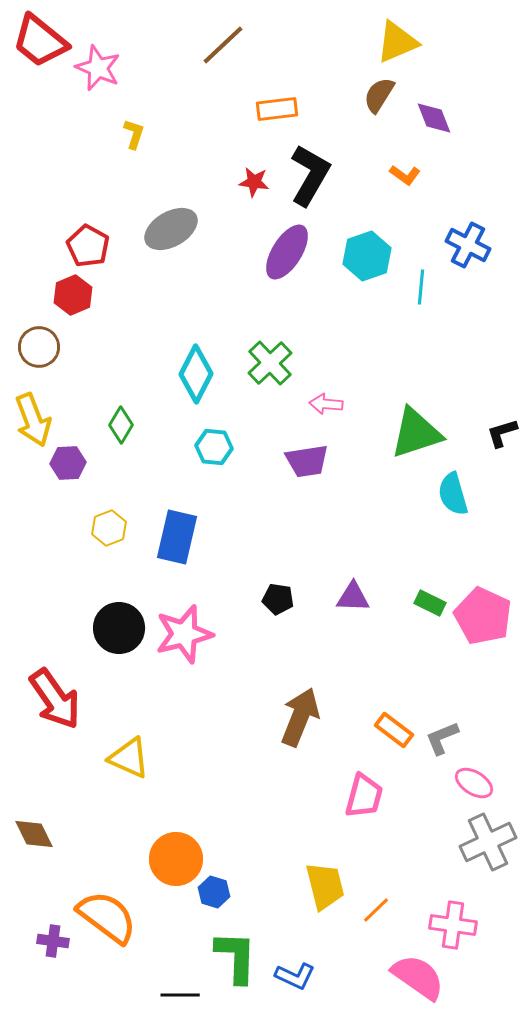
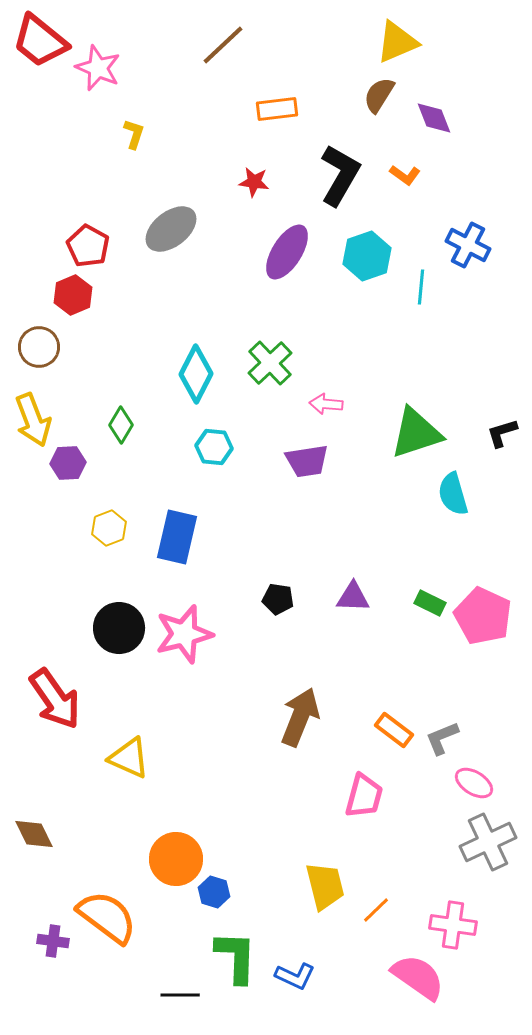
black L-shape at (310, 175): moved 30 px right
gray ellipse at (171, 229): rotated 8 degrees counterclockwise
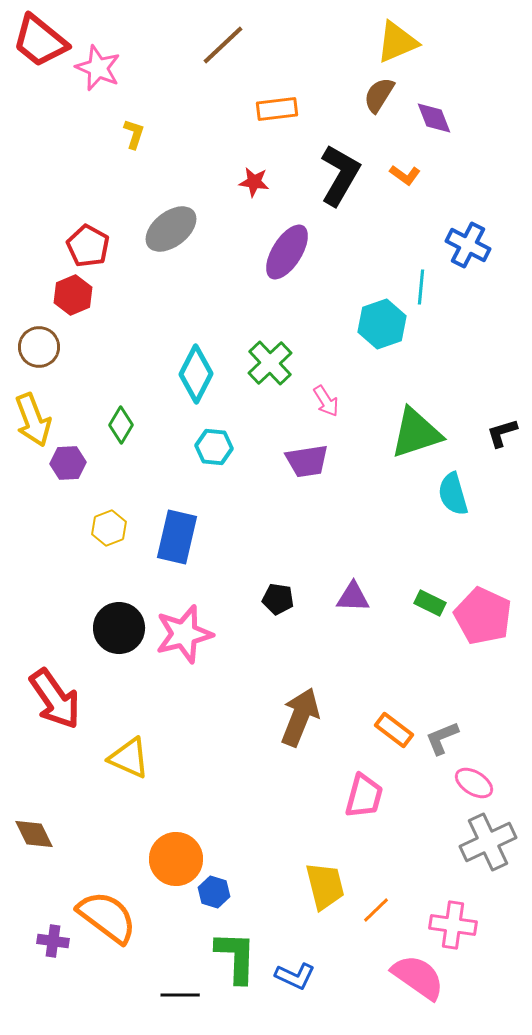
cyan hexagon at (367, 256): moved 15 px right, 68 px down
pink arrow at (326, 404): moved 3 px up; rotated 128 degrees counterclockwise
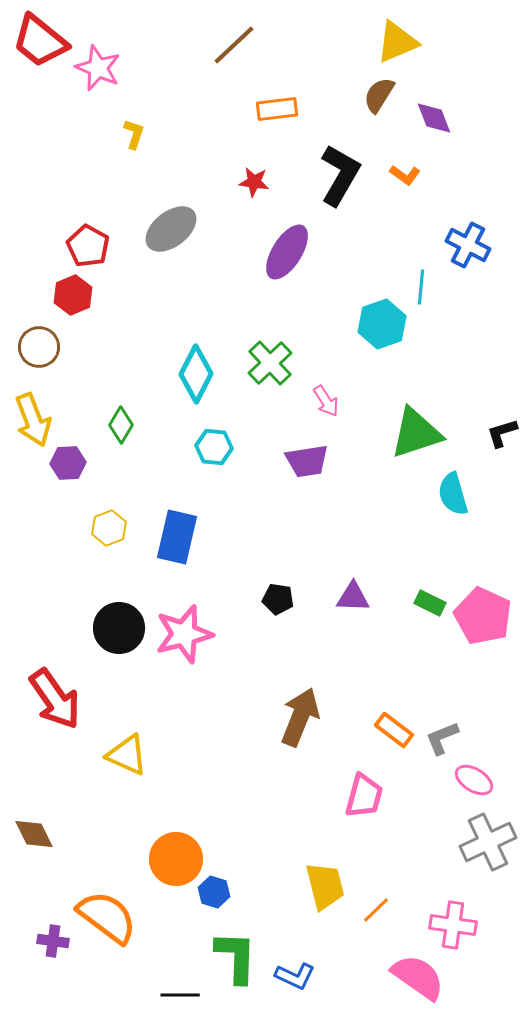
brown line at (223, 45): moved 11 px right
yellow triangle at (129, 758): moved 2 px left, 3 px up
pink ellipse at (474, 783): moved 3 px up
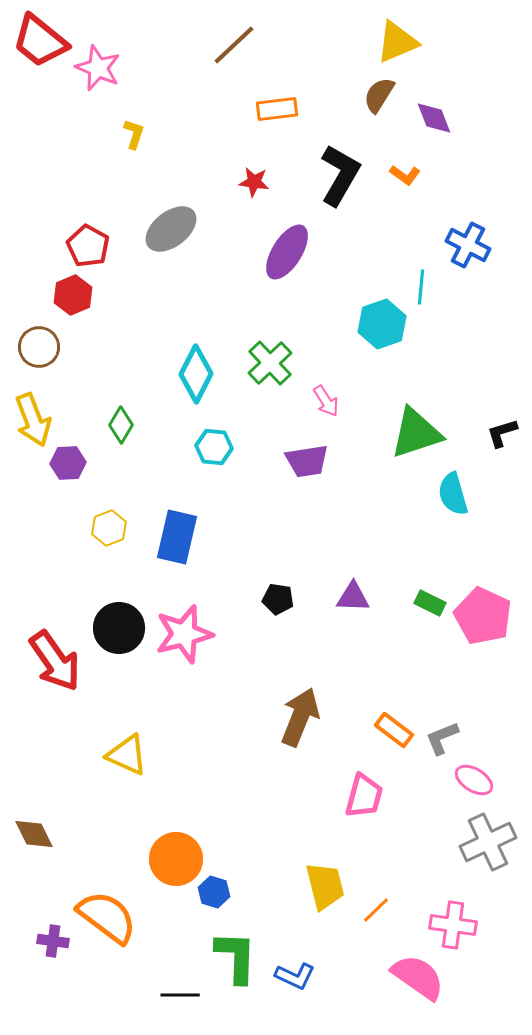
red arrow at (55, 699): moved 38 px up
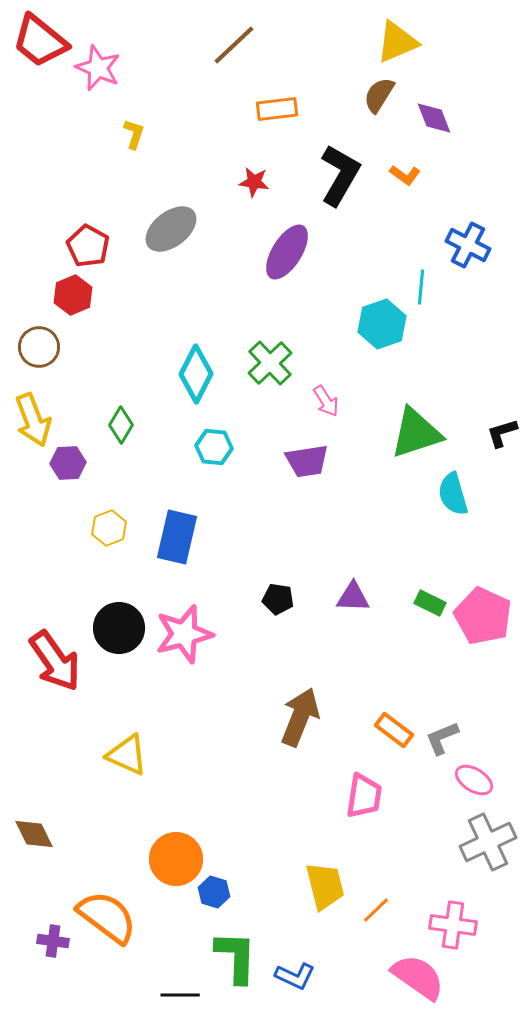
pink trapezoid at (364, 796): rotated 6 degrees counterclockwise
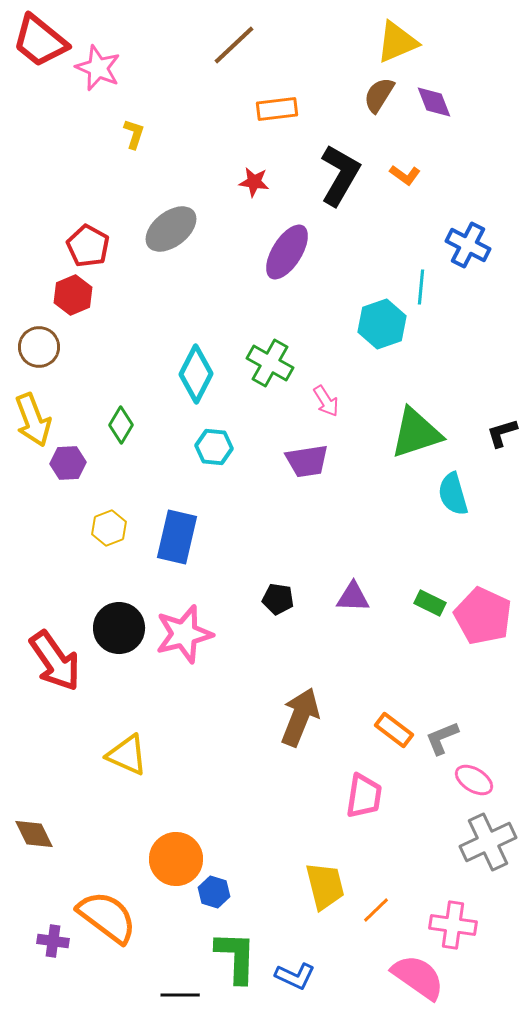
purple diamond at (434, 118): moved 16 px up
green cross at (270, 363): rotated 18 degrees counterclockwise
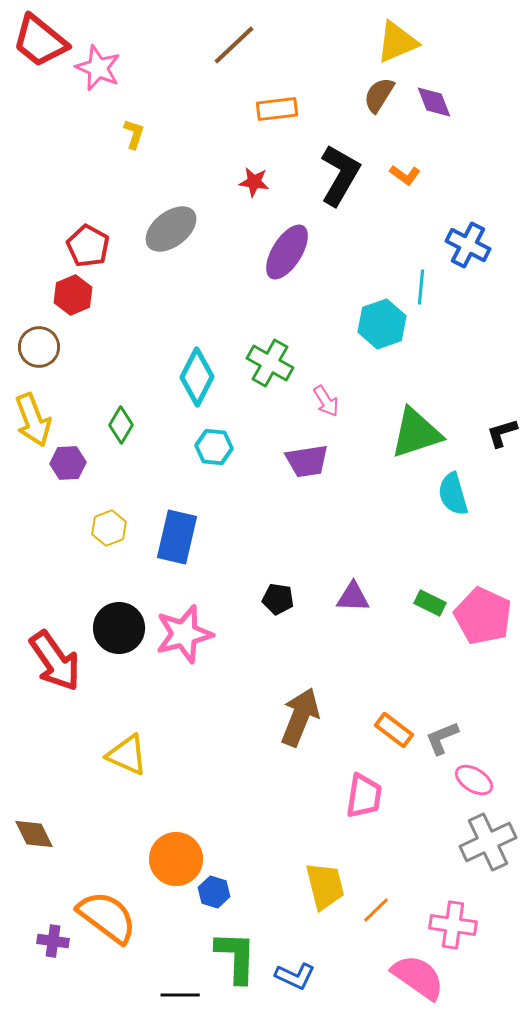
cyan diamond at (196, 374): moved 1 px right, 3 px down
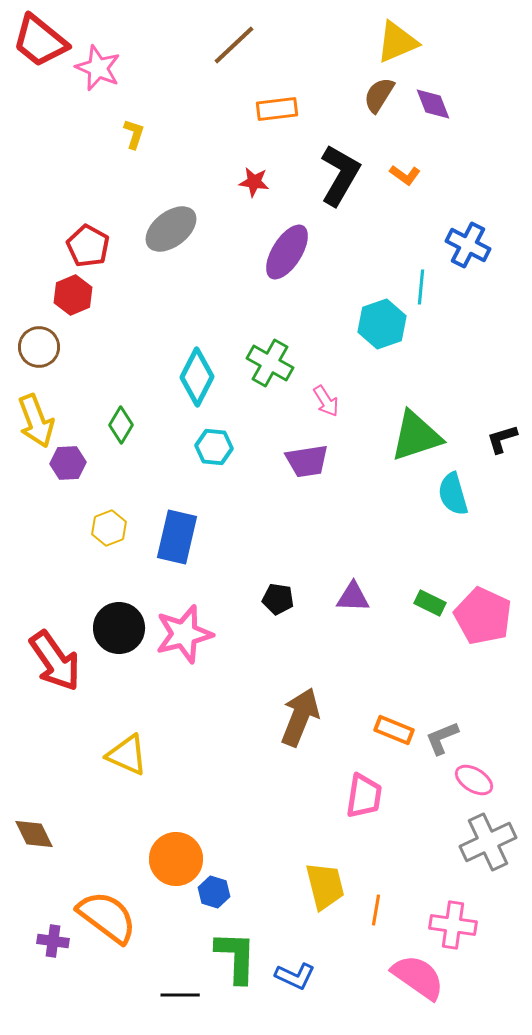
purple diamond at (434, 102): moved 1 px left, 2 px down
yellow arrow at (33, 420): moved 3 px right, 1 px down
green triangle at (416, 433): moved 3 px down
black L-shape at (502, 433): moved 6 px down
orange rectangle at (394, 730): rotated 15 degrees counterclockwise
orange line at (376, 910): rotated 36 degrees counterclockwise
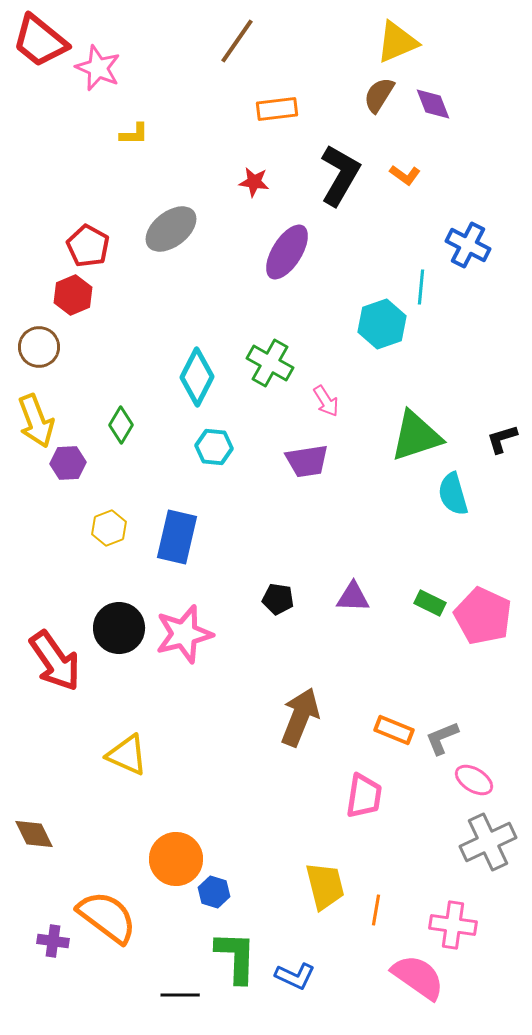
brown line at (234, 45): moved 3 px right, 4 px up; rotated 12 degrees counterclockwise
yellow L-shape at (134, 134): rotated 72 degrees clockwise
